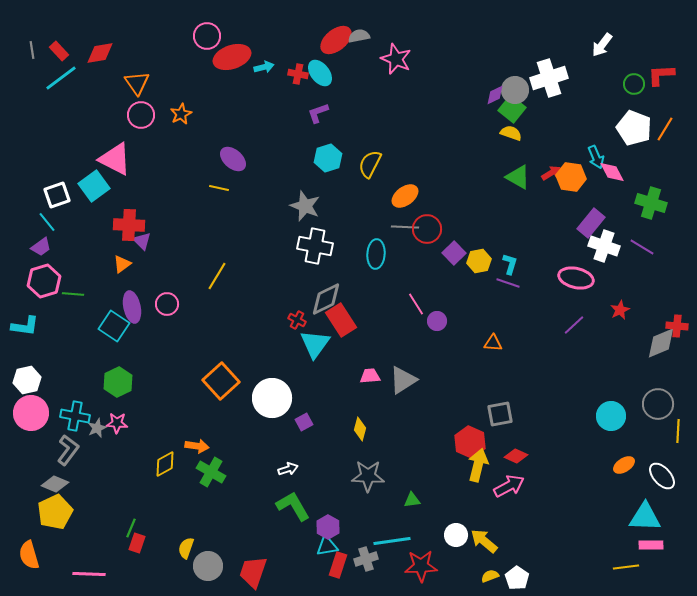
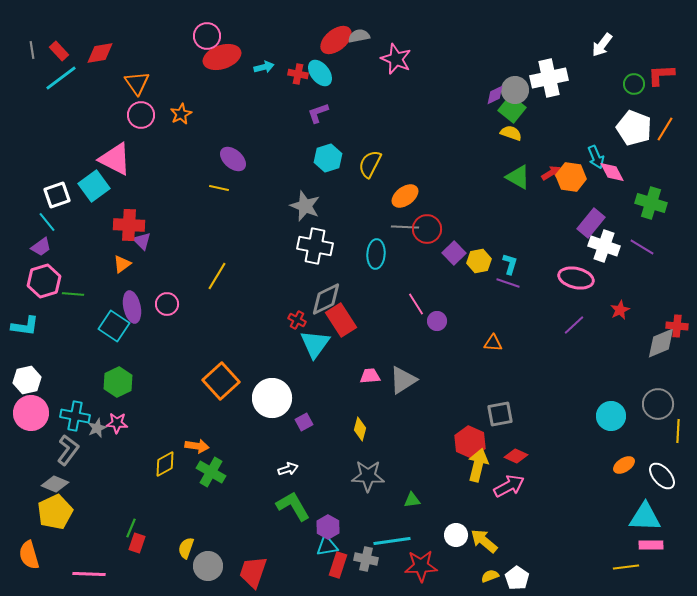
red ellipse at (232, 57): moved 10 px left
white cross at (549, 78): rotated 6 degrees clockwise
gray cross at (366, 559): rotated 30 degrees clockwise
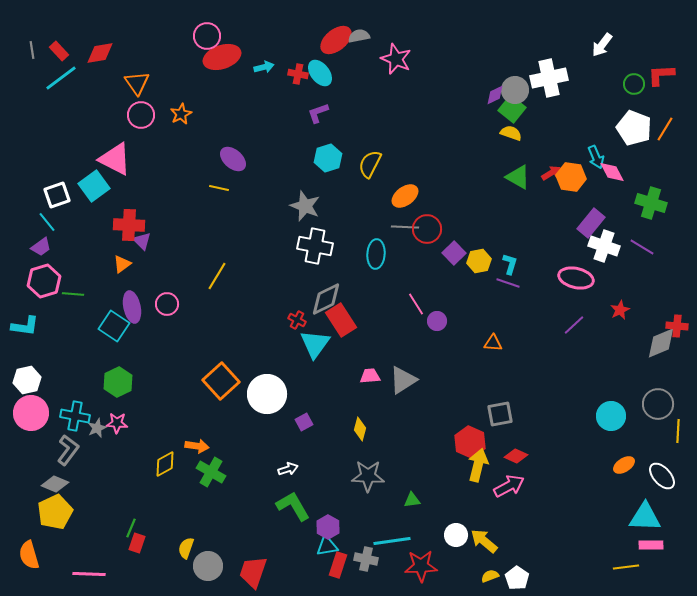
white circle at (272, 398): moved 5 px left, 4 px up
